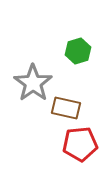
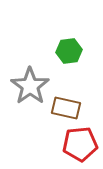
green hexagon: moved 9 px left; rotated 10 degrees clockwise
gray star: moved 3 px left, 3 px down
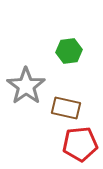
gray star: moved 4 px left
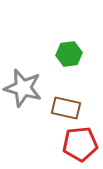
green hexagon: moved 3 px down
gray star: moved 3 px left, 2 px down; rotated 21 degrees counterclockwise
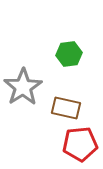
gray star: moved 1 px up; rotated 24 degrees clockwise
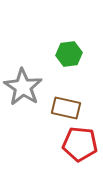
gray star: rotated 6 degrees counterclockwise
red pentagon: rotated 12 degrees clockwise
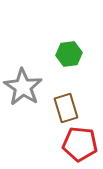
brown rectangle: rotated 60 degrees clockwise
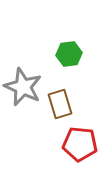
gray star: rotated 9 degrees counterclockwise
brown rectangle: moved 6 px left, 4 px up
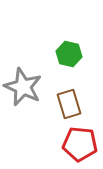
green hexagon: rotated 20 degrees clockwise
brown rectangle: moved 9 px right
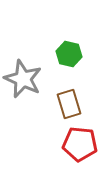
gray star: moved 8 px up
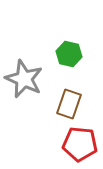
gray star: moved 1 px right
brown rectangle: rotated 36 degrees clockwise
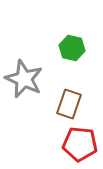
green hexagon: moved 3 px right, 6 px up
